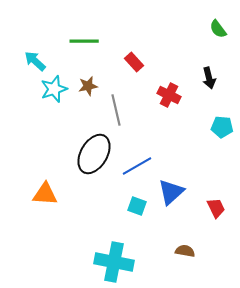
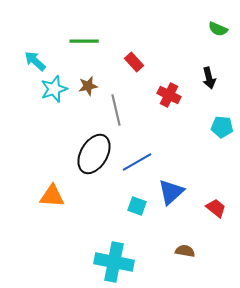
green semicircle: rotated 30 degrees counterclockwise
blue line: moved 4 px up
orange triangle: moved 7 px right, 2 px down
red trapezoid: rotated 25 degrees counterclockwise
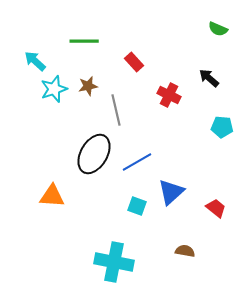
black arrow: rotated 145 degrees clockwise
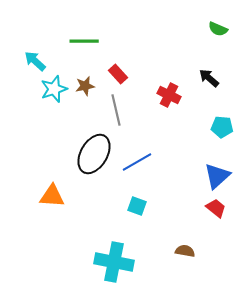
red rectangle: moved 16 px left, 12 px down
brown star: moved 3 px left
blue triangle: moved 46 px right, 16 px up
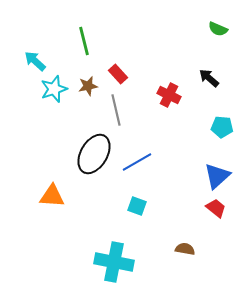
green line: rotated 76 degrees clockwise
brown star: moved 3 px right
brown semicircle: moved 2 px up
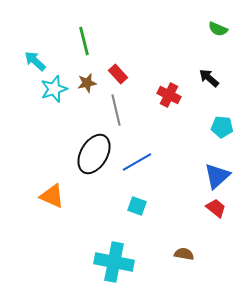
brown star: moved 1 px left, 3 px up
orange triangle: rotated 20 degrees clockwise
brown semicircle: moved 1 px left, 5 px down
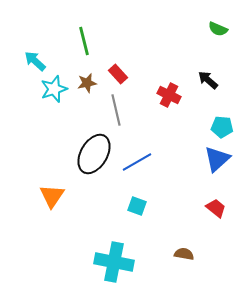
black arrow: moved 1 px left, 2 px down
blue triangle: moved 17 px up
orange triangle: rotated 40 degrees clockwise
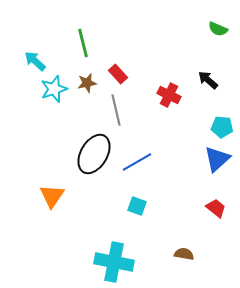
green line: moved 1 px left, 2 px down
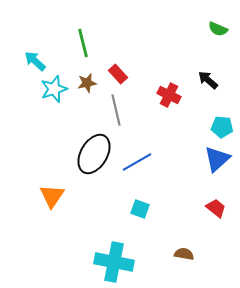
cyan square: moved 3 px right, 3 px down
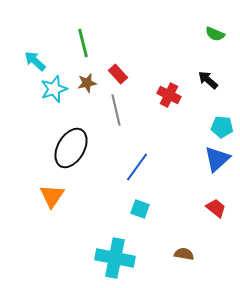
green semicircle: moved 3 px left, 5 px down
black ellipse: moved 23 px left, 6 px up
blue line: moved 5 px down; rotated 24 degrees counterclockwise
cyan cross: moved 1 px right, 4 px up
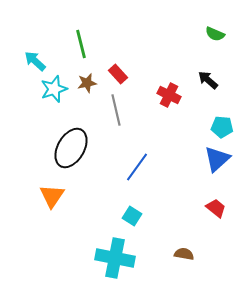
green line: moved 2 px left, 1 px down
cyan square: moved 8 px left, 7 px down; rotated 12 degrees clockwise
